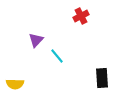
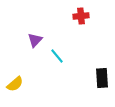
red cross: rotated 21 degrees clockwise
purple triangle: moved 1 px left
yellow semicircle: rotated 42 degrees counterclockwise
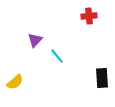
red cross: moved 8 px right
yellow semicircle: moved 2 px up
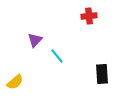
black rectangle: moved 4 px up
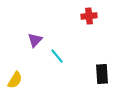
yellow semicircle: moved 2 px up; rotated 18 degrees counterclockwise
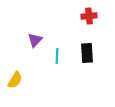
cyan line: rotated 42 degrees clockwise
black rectangle: moved 15 px left, 21 px up
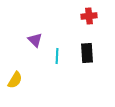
purple triangle: rotated 28 degrees counterclockwise
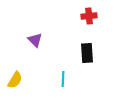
cyan line: moved 6 px right, 23 px down
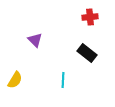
red cross: moved 1 px right, 1 px down
black rectangle: rotated 48 degrees counterclockwise
cyan line: moved 1 px down
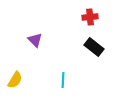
black rectangle: moved 7 px right, 6 px up
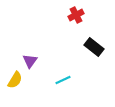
red cross: moved 14 px left, 2 px up; rotated 21 degrees counterclockwise
purple triangle: moved 5 px left, 21 px down; rotated 21 degrees clockwise
cyan line: rotated 63 degrees clockwise
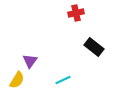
red cross: moved 2 px up; rotated 14 degrees clockwise
yellow semicircle: moved 2 px right
